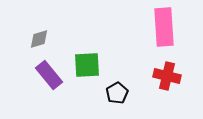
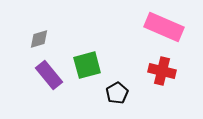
pink rectangle: rotated 63 degrees counterclockwise
green square: rotated 12 degrees counterclockwise
red cross: moved 5 px left, 5 px up
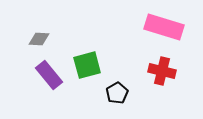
pink rectangle: rotated 6 degrees counterclockwise
gray diamond: rotated 20 degrees clockwise
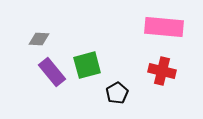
pink rectangle: rotated 12 degrees counterclockwise
purple rectangle: moved 3 px right, 3 px up
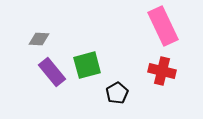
pink rectangle: moved 1 px left, 1 px up; rotated 60 degrees clockwise
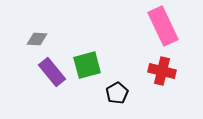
gray diamond: moved 2 px left
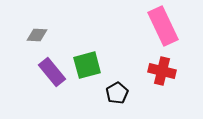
gray diamond: moved 4 px up
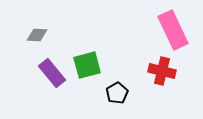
pink rectangle: moved 10 px right, 4 px down
purple rectangle: moved 1 px down
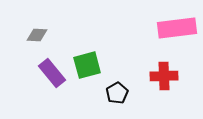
pink rectangle: moved 4 px right, 2 px up; rotated 72 degrees counterclockwise
red cross: moved 2 px right, 5 px down; rotated 16 degrees counterclockwise
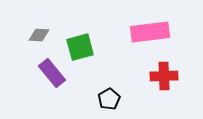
pink rectangle: moved 27 px left, 4 px down
gray diamond: moved 2 px right
green square: moved 7 px left, 18 px up
black pentagon: moved 8 px left, 6 px down
